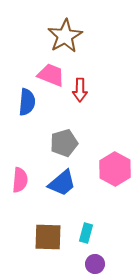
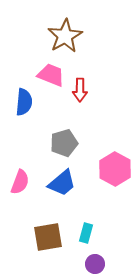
blue semicircle: moved 3 px left
pink semicircle: moved 2 px down; rotated 15 degrees clockwise
brown square: rotated 12 degrees counterclockwise
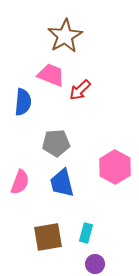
red arrow: rotated 45 degrees clockwise
blue semicircle: moved 1 px left
gray pentagon: moved 8 px left; rotated 12 degrees clockwise
pink hexagon: moved 2 px up
blue trapezoid: rotated 116 degrees clockwise
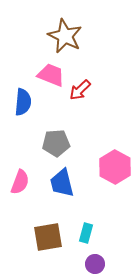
brown star: rotated 16 degrees counterclockwise
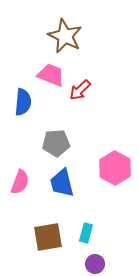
pink hexagon: moved 1 px down
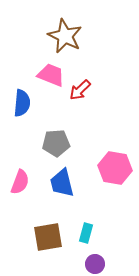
blue semicircle: moved 1 px left, 1 px down
pink hexagon: rotated 20 degrees counterclockwise
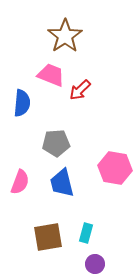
brown star: rotated 12 degrees clockwise
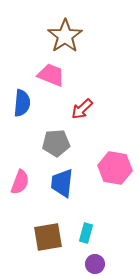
red arrow: moved 2 px right, 19 px down
blue trapezoid: rotated 20 degrees clockwise
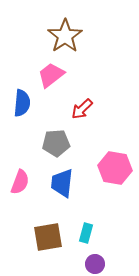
pink trapezoid: rotated 60 degrees counterclockwise
